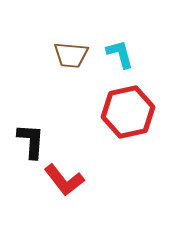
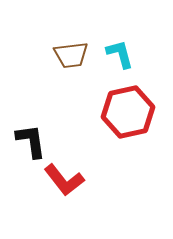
brown trapezoid: rotated 12 degrees counterclockwise
black L-shape: rotated 12 degrees counterclockwise
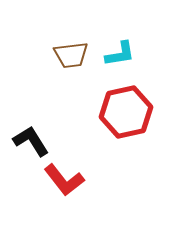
cyan L-shape: rotated 96 degrees clockwise
red hexagon: moved 2 px left
black L-shape: rotated 24 degrees counterclockwise
